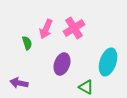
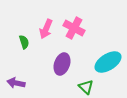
pink cross: rotated 30 degrees counterclockwise
green semicircle: moved 3 px left, 1 px up
cyan ellipse: rotated 40 degrees clockwise
purple arrow: moved 3 px left
green triangle: rotated 14 degrees clockwise
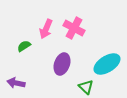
green semicircle: moved 4 px down; rotated 104 degrees counterclockwise
cyan ellipse: moved 1 px left, 2 px down
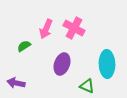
cyan ellipse: rotated 60 degrees counterclockwise
green triangle: moved 1 px right, 1 px up; rotated 21 degrees counterclockwise
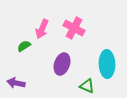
pink arrow: moved 4 px left
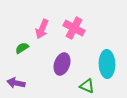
green semicircle: moved 2 px left, 2 px down
